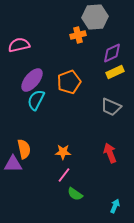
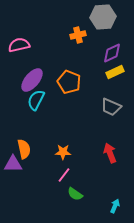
gray hexagon: moved 8 px right
orange pentagon: rotated 30 degrees counterclockwise
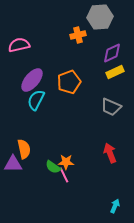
gray hexagon: moved 3 px left
orange pentagon: rotated 30 degrees clockwise
orange star: moved 3 px right, 10 px down
pink line: rotated 63 degrees counterclockwise
green semicircle: moved 22 px left, 27 px up
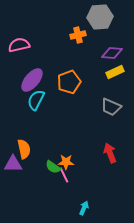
purple diamond: rotated 30 degrees clockwise
cyan arrow: moved 31 px left, 2 px down
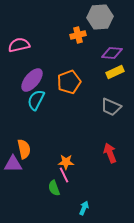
green semicircle: moved 1 px right, 21 px down; rotated 35 degrees clockwise
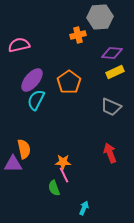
orange pentagon: rotated 15 degrees counterclockwise
orange star: moved 3 px left
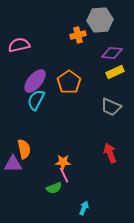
gray hexagon: moved 3 px down
purple ellipse: moved 3 px right, 1 px down
green semicircle: rotated 91 degrees counterclockwise
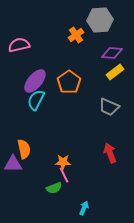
orange cross: moved 2 px left; rotated 21 degrees counterclockwise
yellow rectangle: rotated 12 degrees counterclockwise
gray trapezoid: moved 2 px left
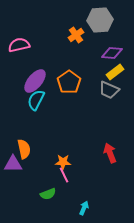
gray trapezoid: moved 17 px up
green semicircle: moved 6 px left, 6 px down
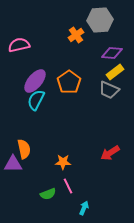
red arrow: rotated 102 degrees counterclockwise
pink line: moved 4 px right, 11 px down
